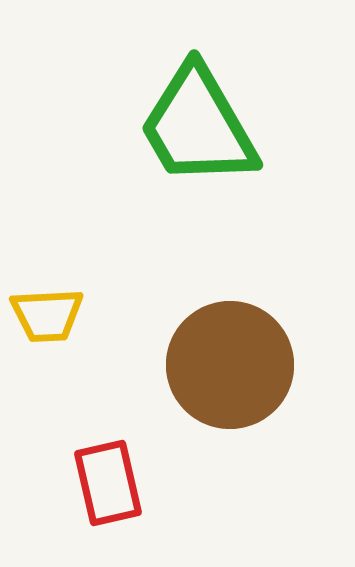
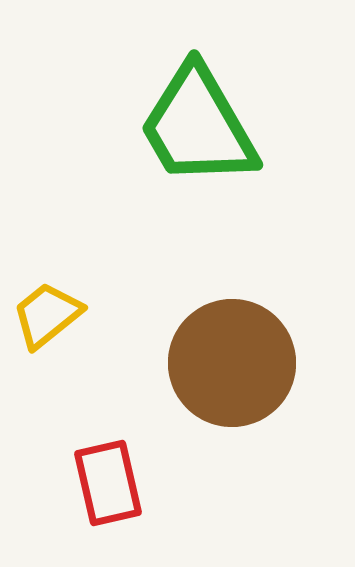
yellow trapezoid: rotated 144 degrees clockwise
brown circle: moved 2 px right, 2 px up
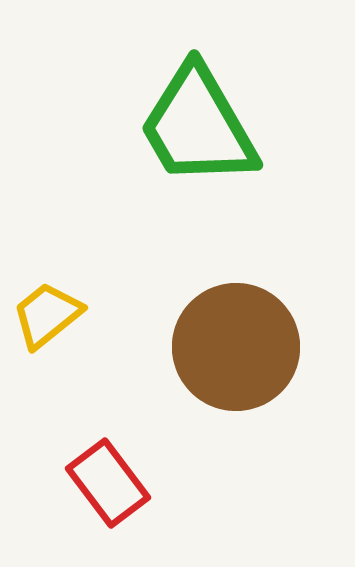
brown circle: moved 4 px right, 16 px up
red rectangle: rotated 24 degrees counterclockwise
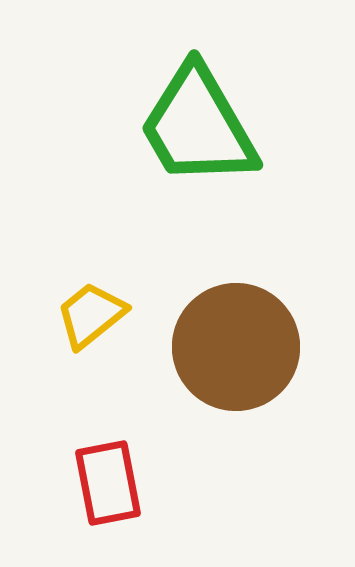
yellow trapezoid: moved 44 px right
red rectangle: rotated 26 degrees clockwise
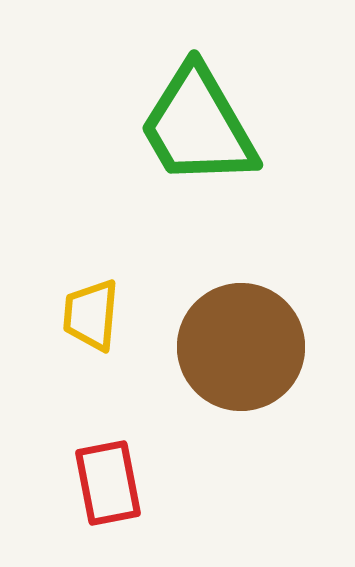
yellow trapezoid: rotated 46 degrees counterclockwise
brown circle: moved 5 px right
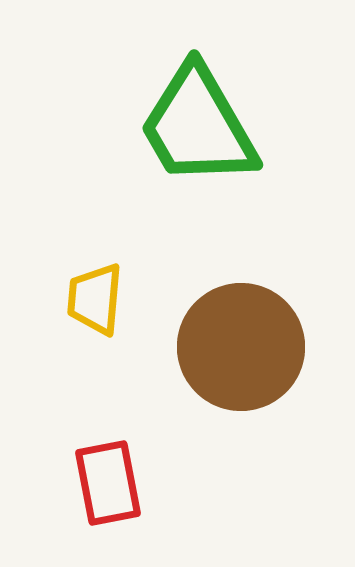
yellow trapezoid: moved 4 px right, 16 px up
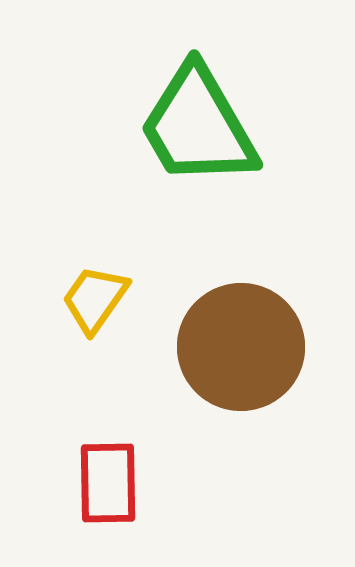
yellow trapezoid: rotated 30 degrees clockwise
red rectangle: rotated 10 degrees clockwise
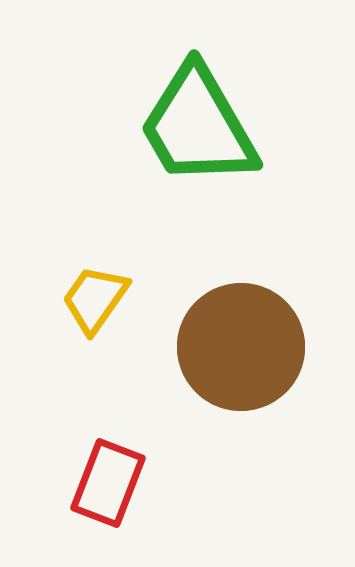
red rectangle: rotated 22 degrees clockwise
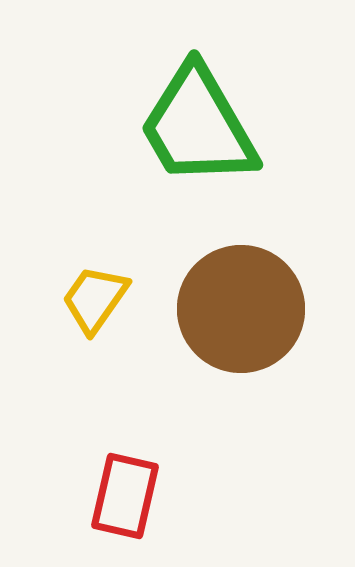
brown circle: moved 38 px up
red rectangle: moved 17 px right, 13 px down; rotated 8 degrees counterclockwise
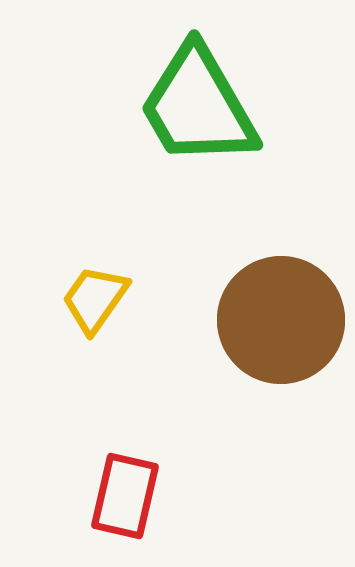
green trapezoid: moved 20 px up
brown circle: moved 40 px right, 11 px down
